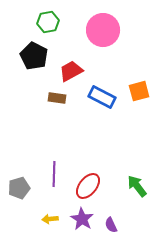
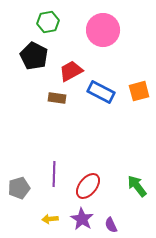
blue rectangle: moved 1 px left, 5 px up
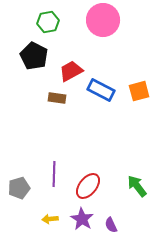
pink circle: moved 10 px up
blue rectangle: moved 2 px up
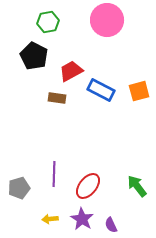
pink circle: moved 4 px right
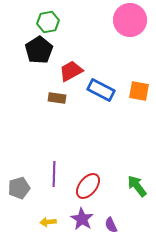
pink circle: moved 23 px right
black pentagon: moved 5 px right, 6 px up; rotated 12 degrees clockwise
orange square: rotated 25 degrees clockwise
yellow arrow: moved 2 px left, 3 px down
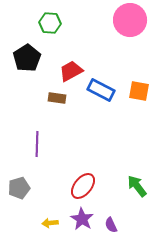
green hexagon: moved 2 px right, 1 px down; rotated 15 degrees clockwise
black pentagon: moved 12 px left, 8 px down
purple line: moved 17 px left, 30 px up
red ellipse: moved 5 px left
yellow arrow: moved 2 px right, 1 px down
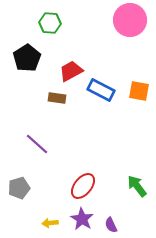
purple line: rotated 50 degrees counterclockwise
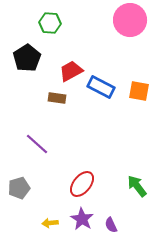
blue rectangle: moved 3 px up
red ellipse: moved 1 px left, 2 px up
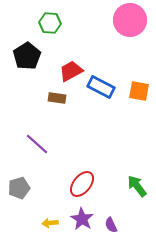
black pentagon: moved 2 px up
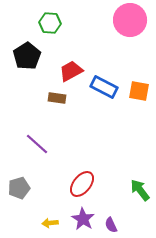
blue rectangle: moved 3 px right
green arrow: moved 3 px right, 4 px down
purple star: moved 1 px right
